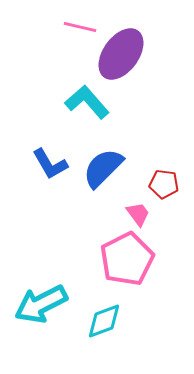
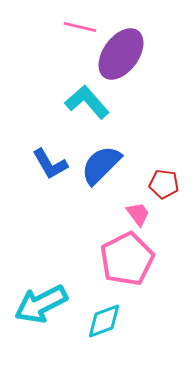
blue semicircle: moved 2 px left, 3 px up
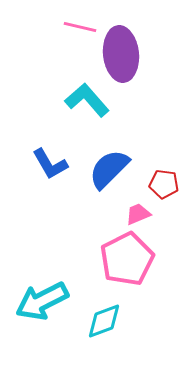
purple ellipse: rotated 42 degrees counterclockwise
cyan L-shape: moved 2 px up
blue semicircle: moved 8 px right, 4 px down
pink trapezoid: rotated 76 degrees counterclockwise
cyan arrow: moved 1 px right, 3 px up
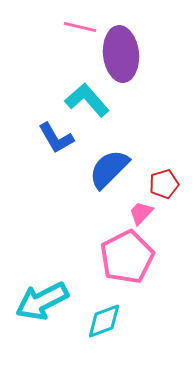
blue L-shape: moved 6 px right, 26 px up
red pentagon: rotated 24 degrees counterclockwise
pink trapezoid: moved 3 px right, 1 px up; rotated 24 degrees counterclockwise
pink pentagon: moved 2 px up
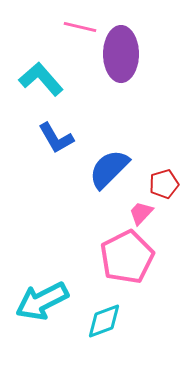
purple ellipse: rotated 6 degrees clockwise
cyan L-shape: moved 46 px left, 21 px up
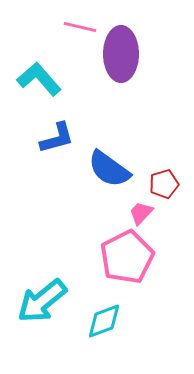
cyan L-shape: moved 2 px left
blue L-shape: moved 1 px right; rotated 75 degrees counterclockwise
blue semicircle: rotated 99 degrees counterclockwise
cyan arrow: rotated 12 degrees counterclockwise
